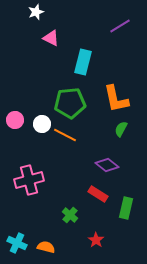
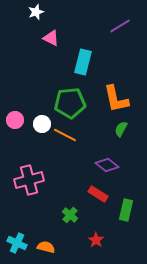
green rectangle: moved 2 px down
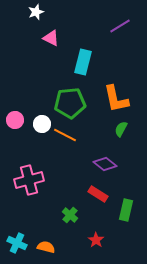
purple diamond: moved 2 px left, 1 px up
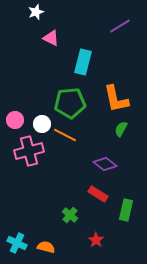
pink cross: moved 29 px up
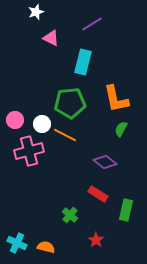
purple line: moved 28 px left, 2 px up
purple diamond: moved 2 px up
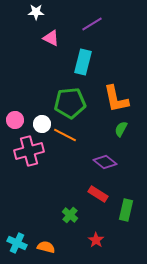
white star: rotated 21 degrees clockwise
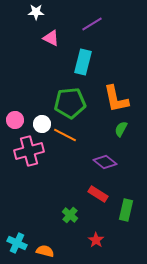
orange semicircle: moved 1 px left, 4 px down
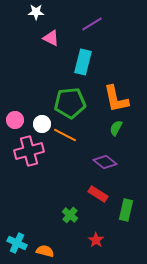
green semicircle: moved 5 px left, 1 px up
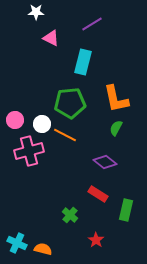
orange semicircle: moved 2 px left, 2 px up
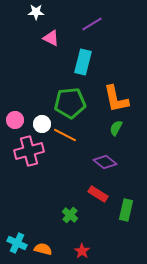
red star: moved 14 px left, 11 px down
